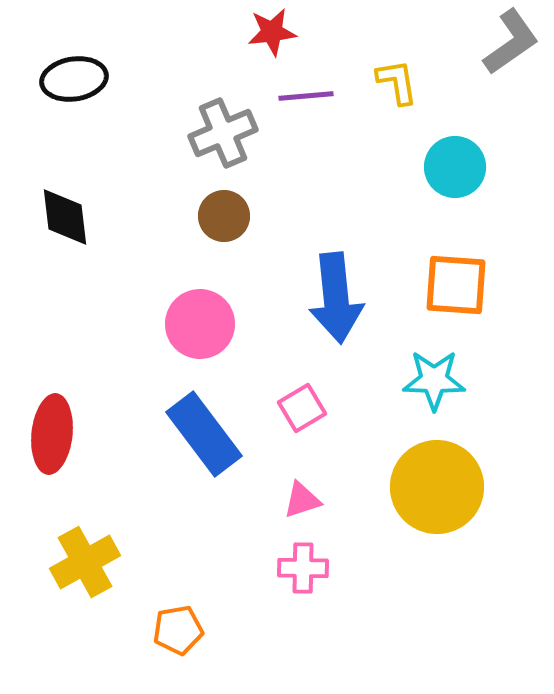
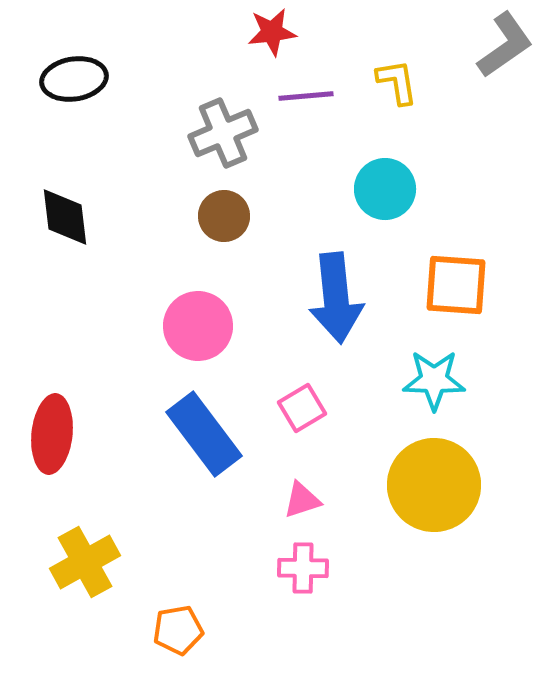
gray L-shape: moved 6 px left, 3 px down
cyan circle: moved 70 px left, 22 px down
pink circle: moved 2 px left, 2 px down
yellow circle: moved 3 px left, 2 px up
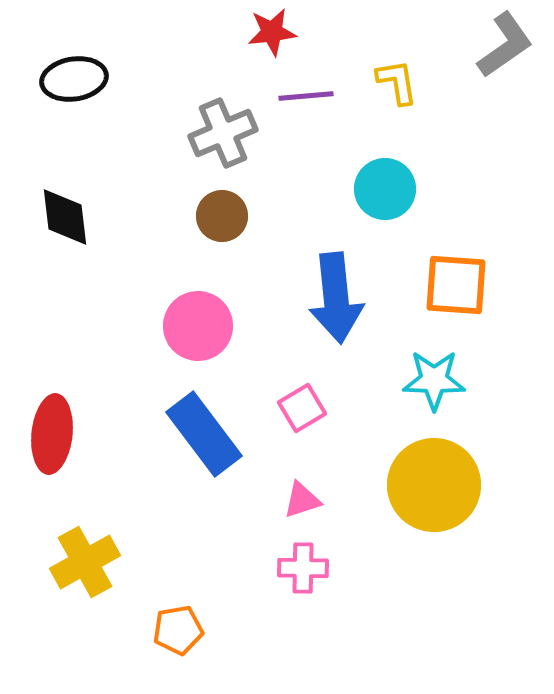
brown circle: moved 2 px left
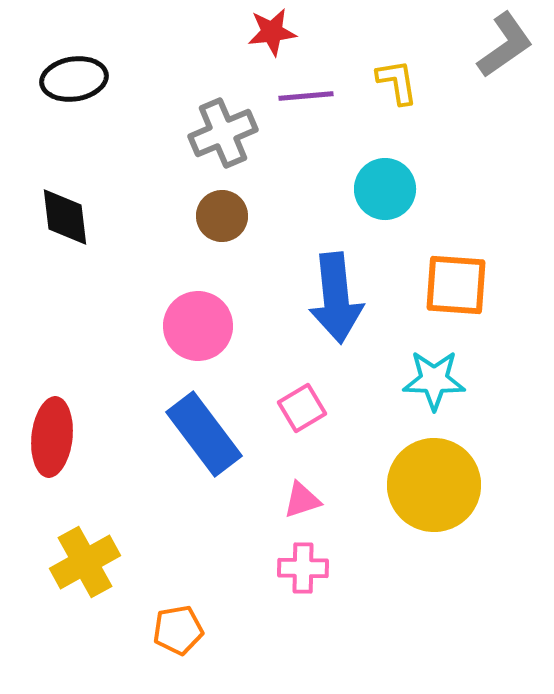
red ellipse: moved 3 px down
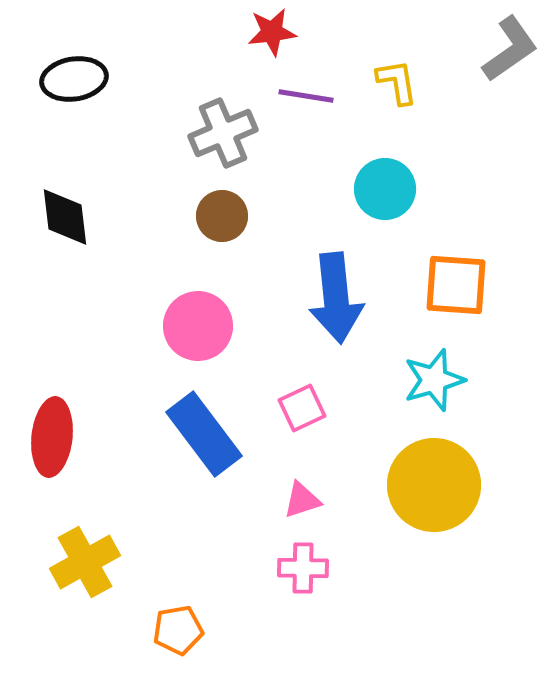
gray L-shape: moved 5 px right, 4 px down
purple line: rotated 14 degrees clockwise
cyan star: rotated 18 degrees counterclockwise
pink square: rotated 6 degrees clockwise
